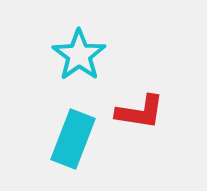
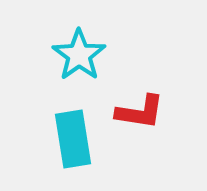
cyan rectangle: rotated 30 degrees counterclockwise
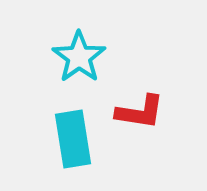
cyan star: moved 2 px down
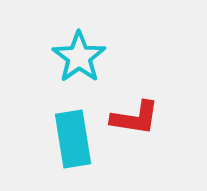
red L-shape: moved 5 px left, 6 px down
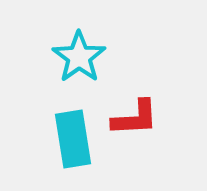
red L-shape: rotated 12 degrees counterclockwise
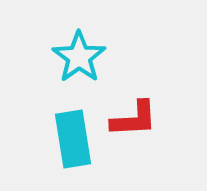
red L-shape: moved 1 px left, 1 px down
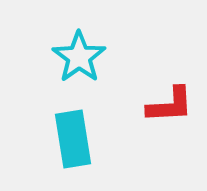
red L-shape: moved 36 px right, 14 px up
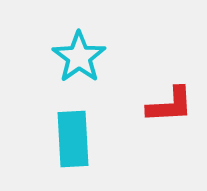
cyan rectangle: rotated 6 degrees clockwise
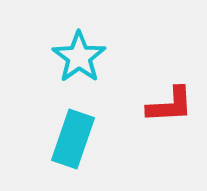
cyan rectangle: rotated 22 degrees clockwise
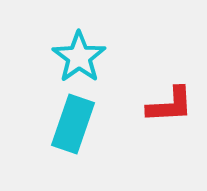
cyan rectangle: moved 15 px up
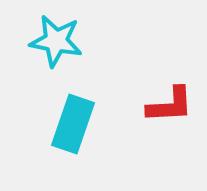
cyan star: moved 23 px left, 16 px up; rotated 26 degrees counterclockwise
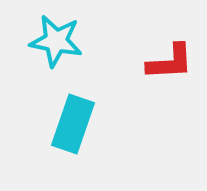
red L-shape: moved 43 px up
